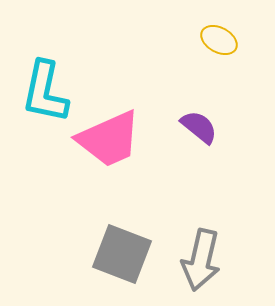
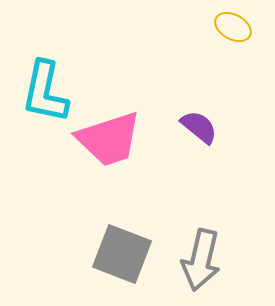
yellow ellipse: moved 14 px right, 13 px up
pink trapezoid: rotated 6 degrees clockwise
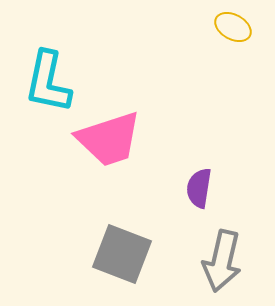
cyan L-shape: moved 3 px right, 10 px up
purple semicircle: moved 61 px down; rotated 120 degrees counterclockwise
gray arrow: moved 21 px right, 1 px down
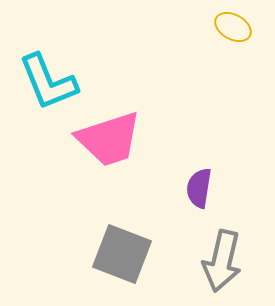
cyan L-shape: rotated 34 degrees counterclockwise
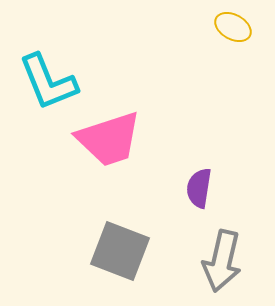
gray square: moved 2 px left, 3 px up
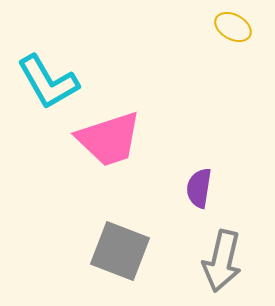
cyan L-shape: rotated 8 degrees counterclockwise
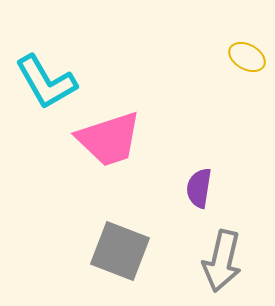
yellow ellipse: moved 14 px right, 30 px down
cyan L-shape: moved 2 px left
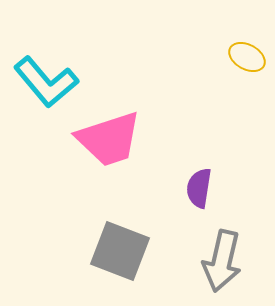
cyan L-shape: rotated 10 degrees counterclockwise
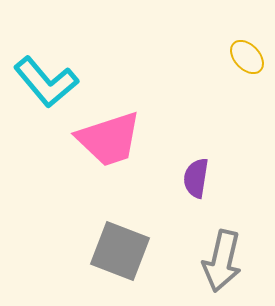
yellow ellipse: rotated 18 degrees clockwise
purple semicircle: moved 3 px left, 10 px up
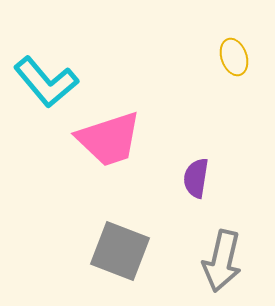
yellow ellipse: moved 13 px left; rotated 24 degrees clockwise
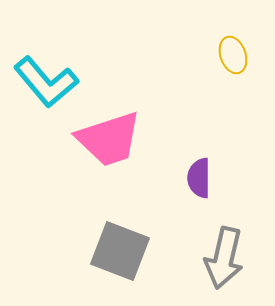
yellow ellipse: moved 1 px left, 2 px up
purple semicircle: moved 3 px right; rotated 9 degrees counterclockwise
gray arrow: moved 2 px right, 3 px up
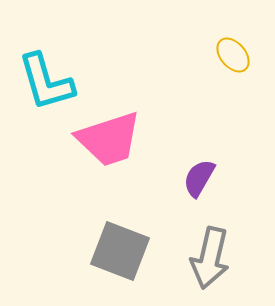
yellow ellipse: rotated 21 degrees counterclockwise
cyan L-shape: rotated 24 degrees clockwise
purple semicircle: rotated 30 degrees clockwise
gray arrow: moved 14 px left
